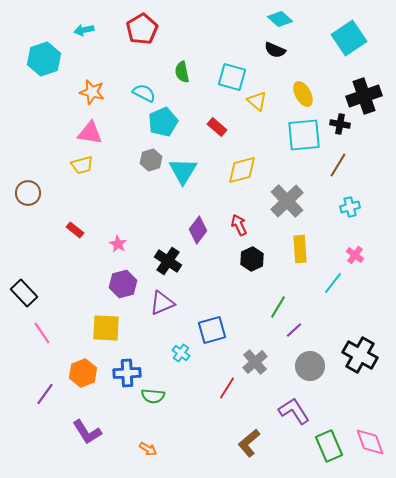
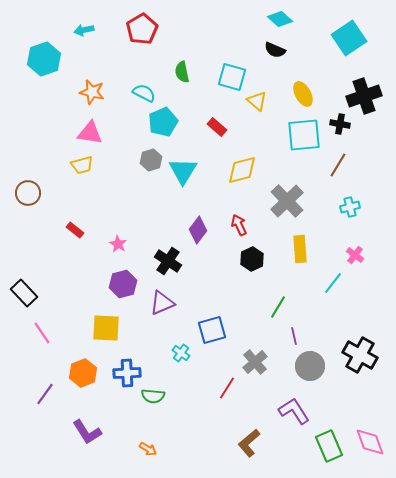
purple line at (294, 330): moved 6 px down; rotated 60 degrees counterclockwise
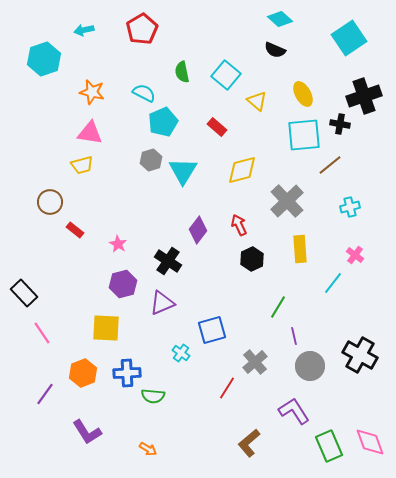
cyan square at (232, 77): moved 6 px left, 2 px up; rotated 24 degrees clockwise
brown line at (338, 165): moved 8 px left; rotated 20 degrees clockwise
brown circle at (28, 193): moved 22 px right, 9 px down
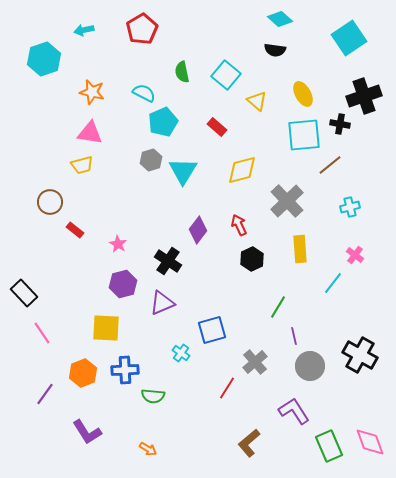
black semicircle at (275, 50): rotated 15 degrees counterclockwise
blue cross at (127, 373): moved 2 px left, 3 px up
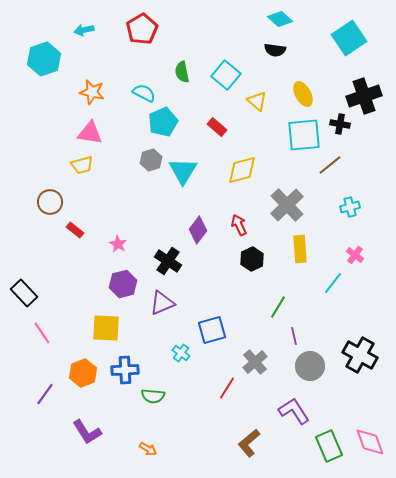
gray cross at (287, 201): moved 4 px down
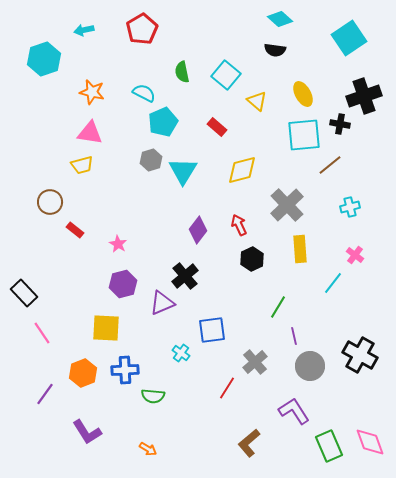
black cross at (168, 261): moved 17 px right, 15 px down; rotated 16 degrees clockwise
blue square at (212, 330): rotated 8 degrees clockwise
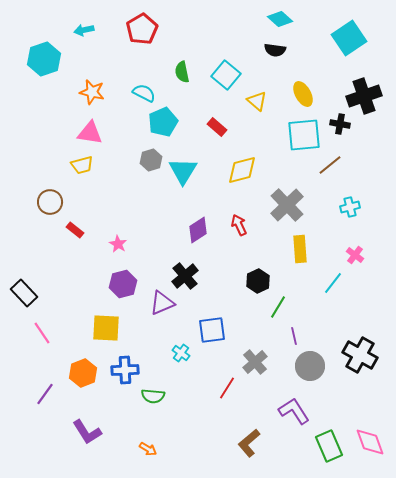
purple diamond at (198, 230): rotated 20 degrees clockwise
black hexagon at (252, 259): moved 6 px right, 22 px down
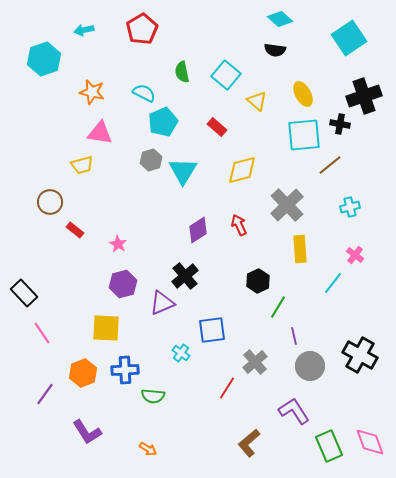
pink triangle at (90, 133): moved 10 px right
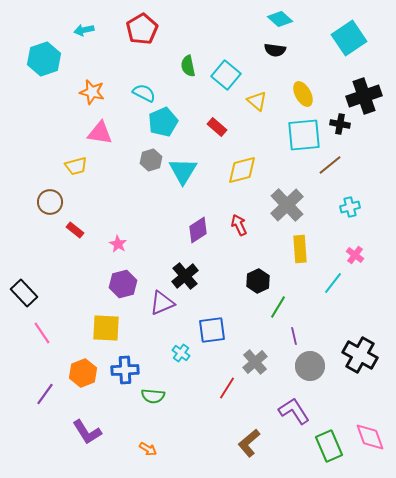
green semicircle at (182, 72): moved 6 px right, 6 px up
yellow trapezoid at (82, 165): moved 6 px left, 1 px down
pink diamond at (370, 442): moved 5 px up
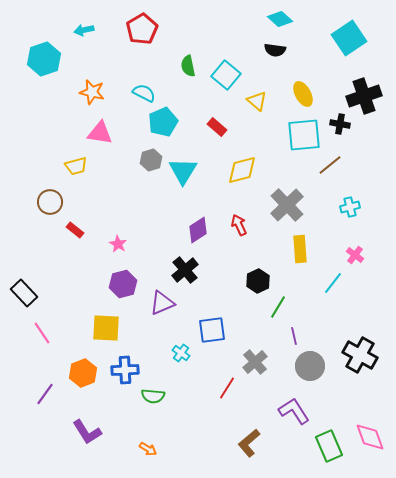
black cross at (185, 276): moved 6 px up
